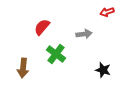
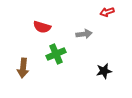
red semicircle: rotated 114 degrees counterclockwise
green cross: rotated 30 degrees clockwise
black star: moved 1 px right, 1 px down; rotated 28 degrees counterclockwise
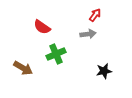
red arrow: moved 12 px left, 3 px down; rotated 144 degrees clockwise
red semicircle: rotated 18 degrees clockwise
gray arrow: moved 4 px right
brown arrow: rotated 66 degrees counterclockwise
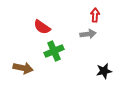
red arrow: rotated 32 degrees counterclockwise
green cross: moved 2 px left, 3 px up
brown arrow: rotated 18 degrees counterclockwise
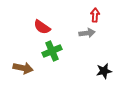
gray arrow: moved 1 px left, 1 px up
green cross: moved 2 px left
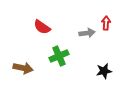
red arrow: moved 11 px right, 8 px down
green cross: moved 7 px right, 5 px down
